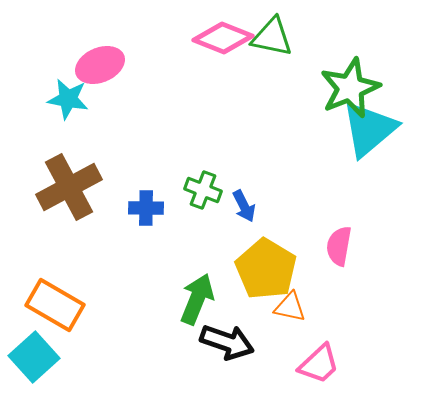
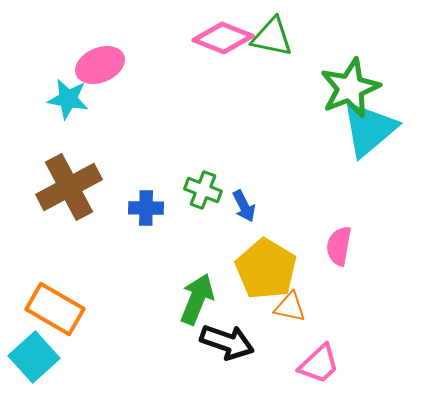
orange rectangle: moved 4 px down
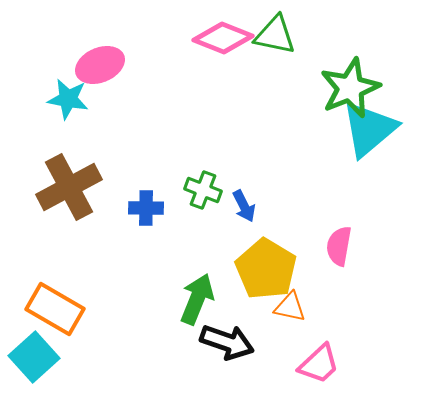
green triangle: moved 3 px right, 2 px up
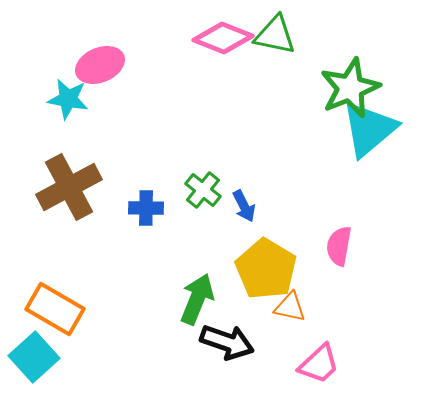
green cross: rotated 18 degrees clockwise
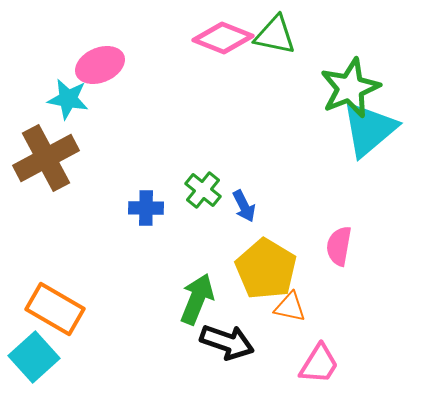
brown cross: moved 23 px left, 29 px up
pink trapezoid: rotated 15 degrees counterclockwise
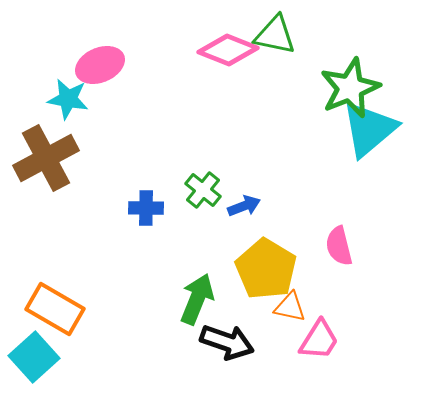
pink diamond: moved 5 px right, 12 px down
blue arrow: rotated 84 degrees counterclockwise
pink semicircle: rotated 24 degrees counterclockwise
pink trapezoid: moved 24 px up
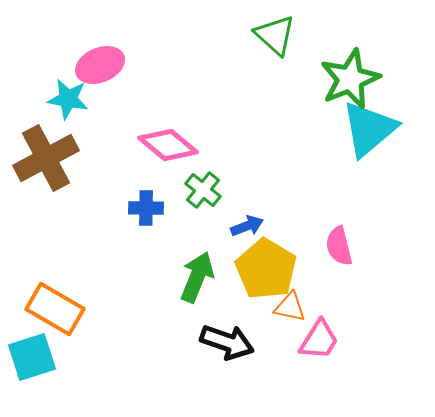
green triangle: rotated 30 degrees clockwise
pink diamond: moved 60 px left, 95 px down; rotated 18 degrees clockwise
green star: moved 9 px up
blue arrow: moved 3 px right, 20 px down
green arrow: moved 22 px up
cyan square: moved 2 px left; rotated 24 degrees clockwise
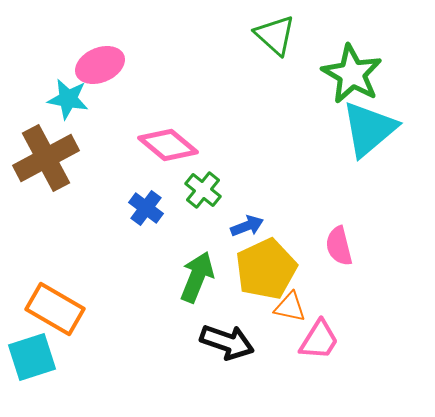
green star: moved 2 px right, 5 px up; rotated 20 degrees counterclockwise
blue cross: rotated 36 degrees clockwise
yellow pentagon: rotated 16 degrees clockwise
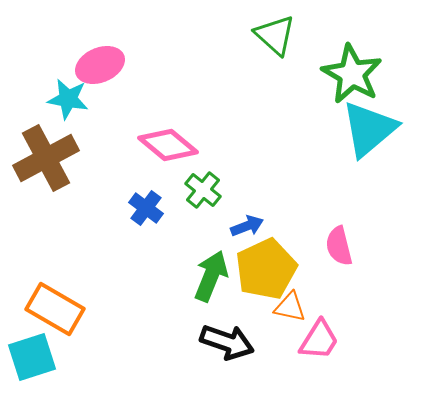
green arrow: moved 14 px right, 1 px up
